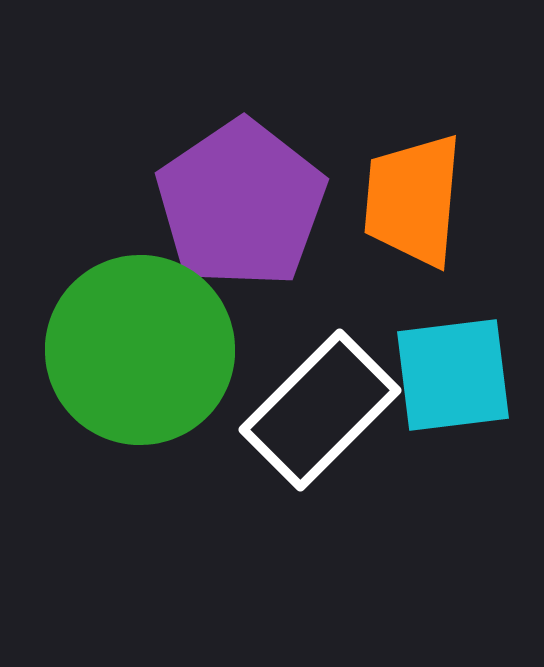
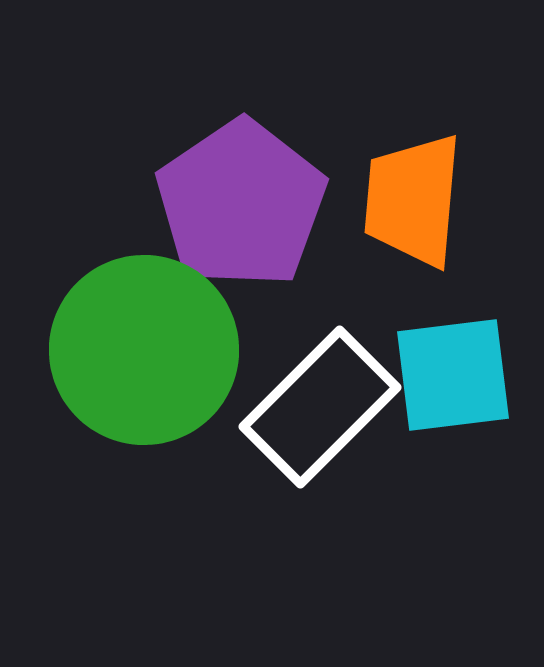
green circle: moved 4 px right
white rectangle: moved 3 px up
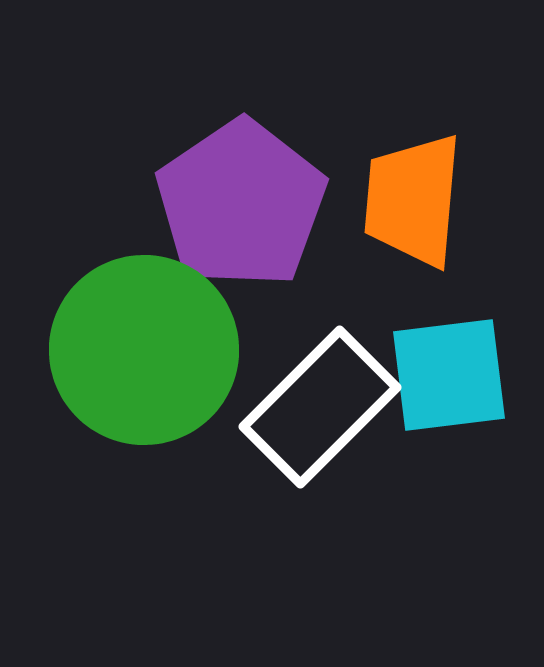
cyan square: moved 4 px left
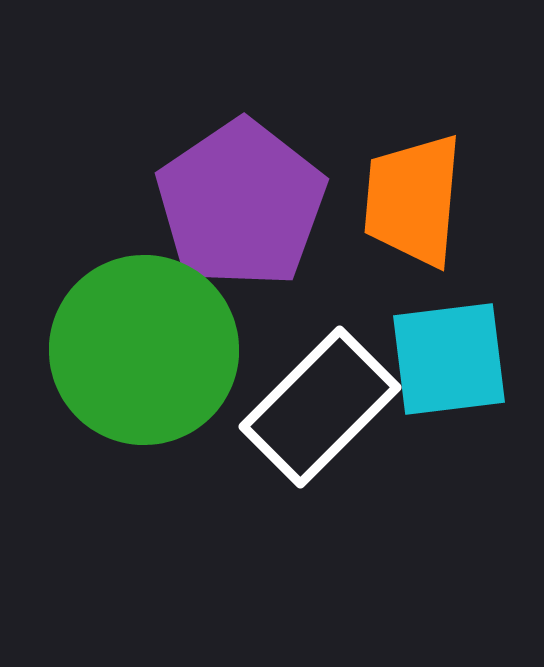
cyan square: moved 16 px up
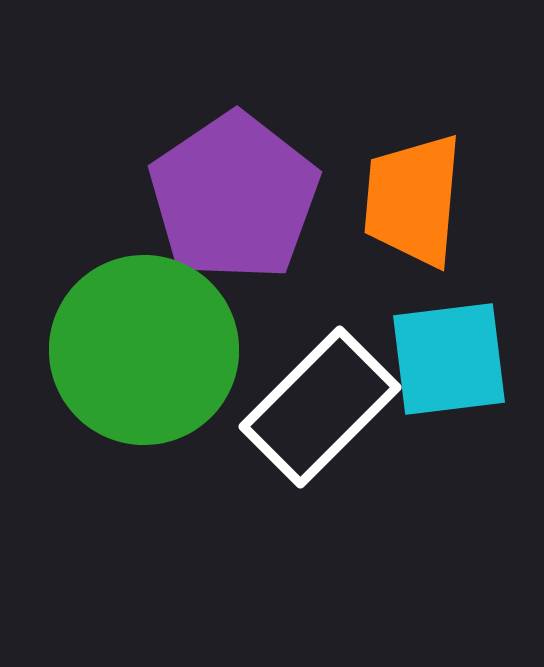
purple pentagon: moved 7 px left, 7 px up
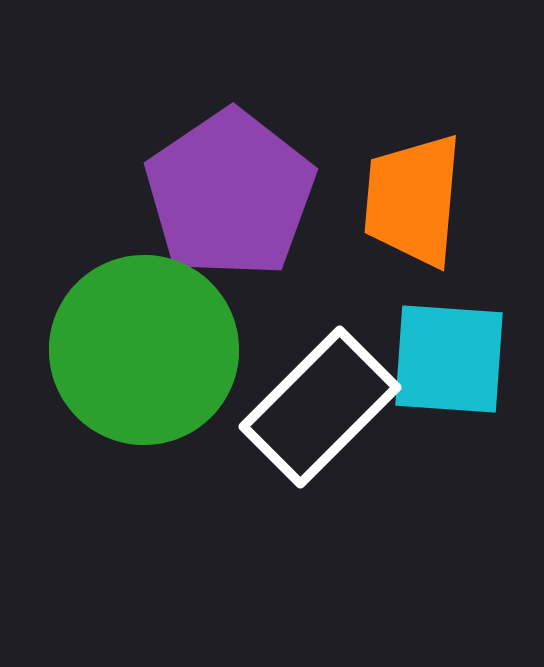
purple pentagon: moved 4 px left, 3 px up
cyan square: rotated 11 degrees clockwise
